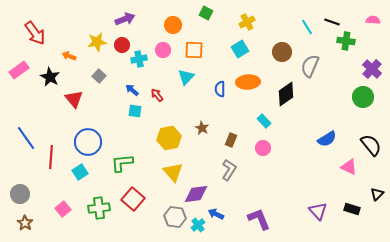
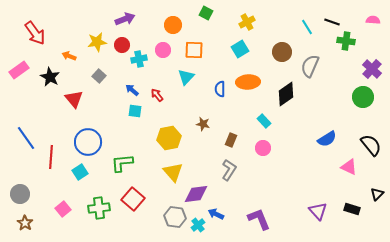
brown star at (202, 128): moved 1 px right, 4 px up; rotated 16 degrees counterclockwise
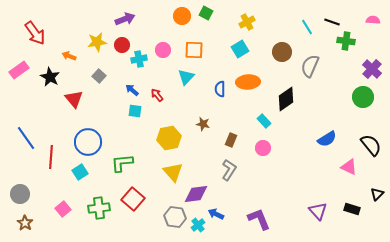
orange circle at (173, 25): moved 9 px right, 9 px up
black diamond at (286, 94): moved 5 px down
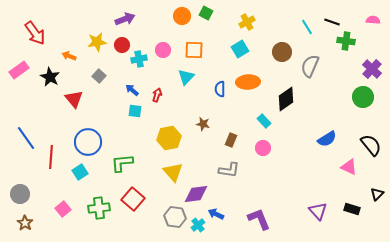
red arrow at (157, 95): rotated 56 degrees clockwise
gray L-shape at (229, 170): rotated 65 degrees clockwise
